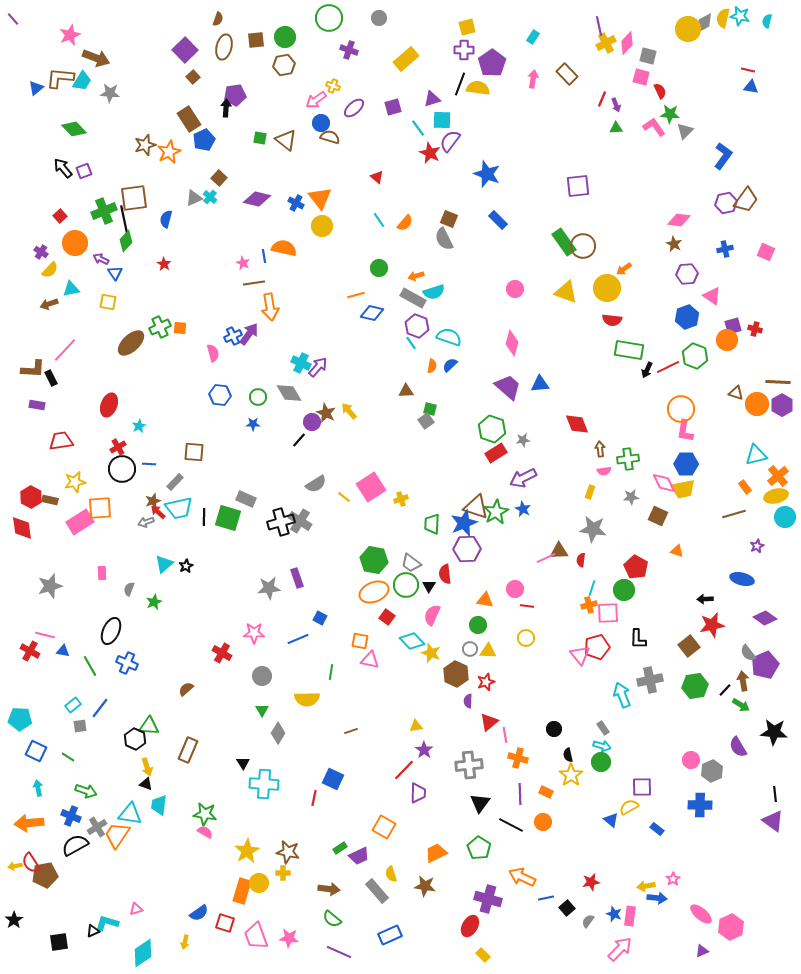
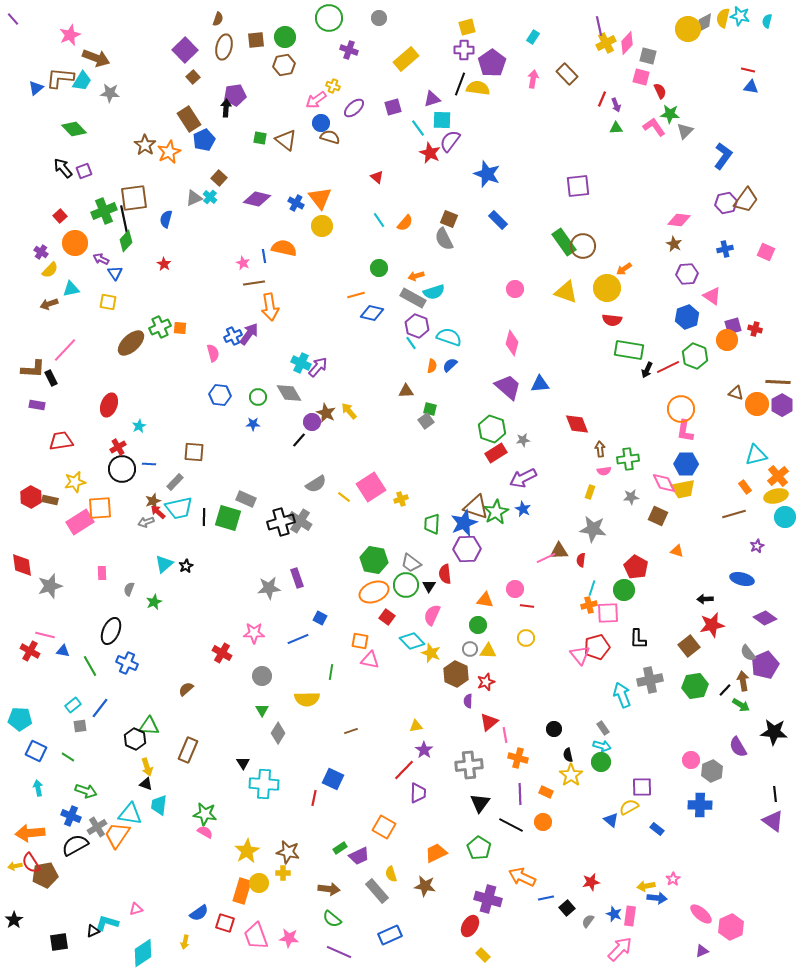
brown star at (145, 145): rotated 20 degrees counterclockwise
red diamond at (22, 528): moved 37 px down
orange arrow at (29, 823): moved 1 px right, 10 px down
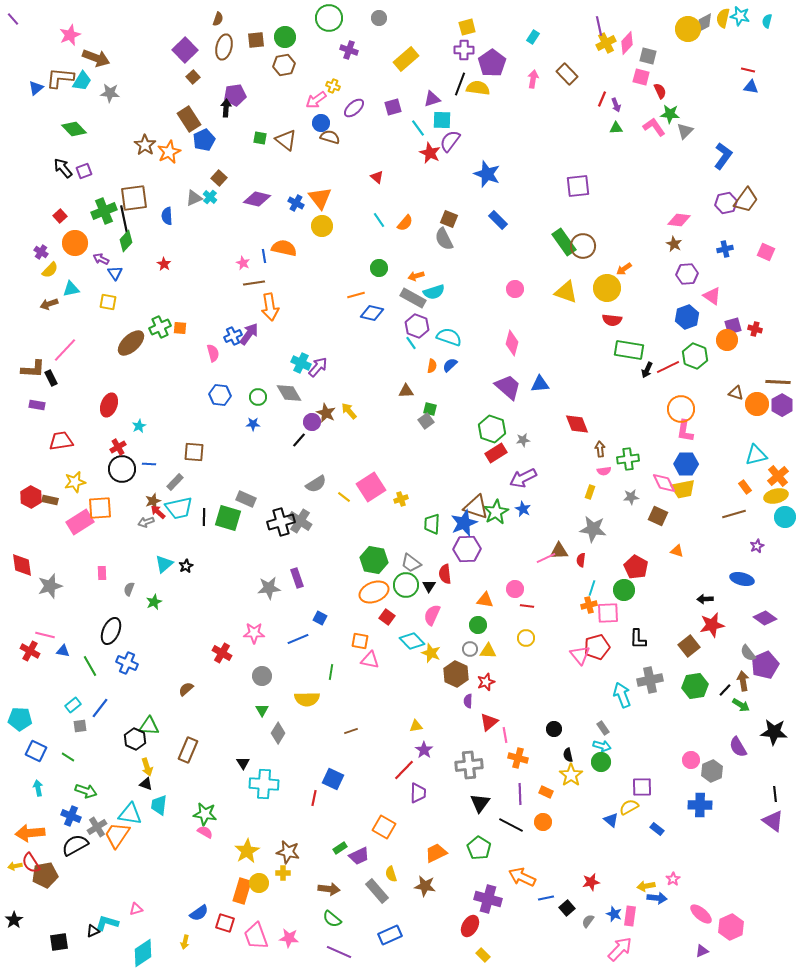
blue semicircle at (166, 219): moved 1 px right, 3 px up; rotated 18 degrees counterclockwise
